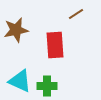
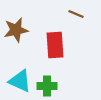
brown line: rotated 56 degrees clockwise
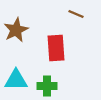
brown star: rotated 15 degrees counterclockwise
red rectangle: moved 1 px right, 3 px down
cyan triangle: moved 4 px left, 1 px up; rotated 25 degrees counterclockwise
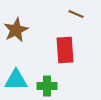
red rectangle: moved 9 px right, 2 px down
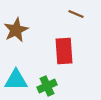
red rectangle: moved 1 px left, 1 px down
green cross: rotated 24 degrees counterclockwise
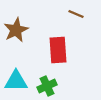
red rectangle: moved 6 px left, 1 px up
cyan triangle: moved 1 px down
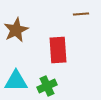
brown line: moved 5 px right; rotated 28 degrees counterclockwise
